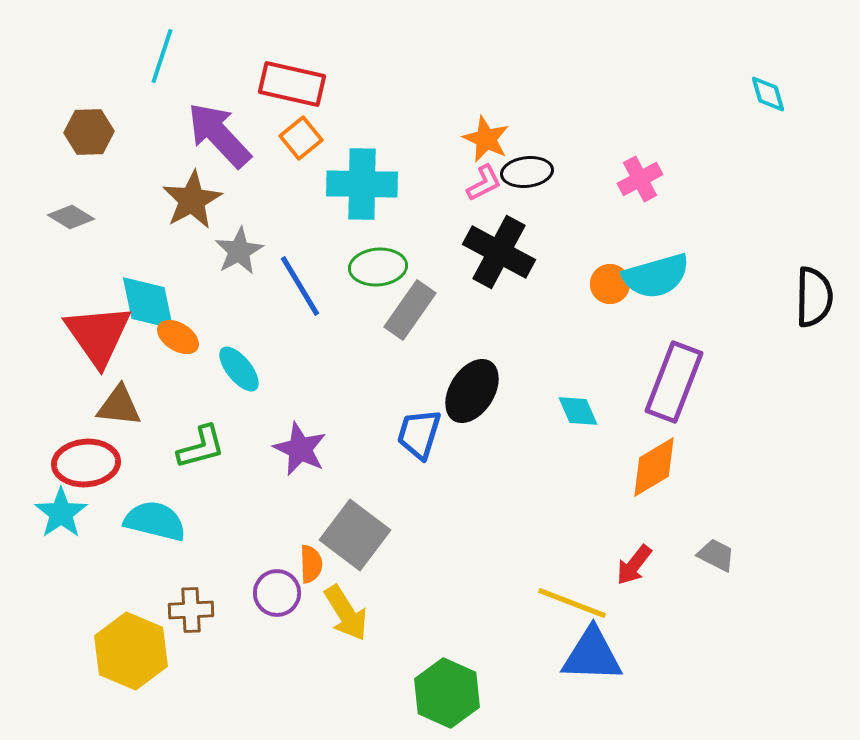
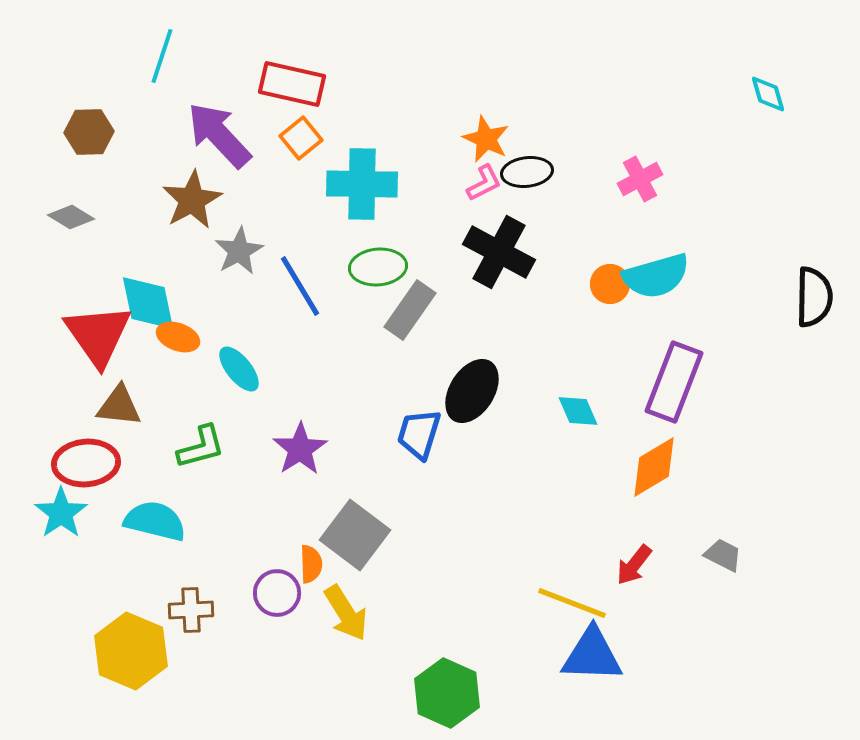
orange ellipse at (178, 337): rotated 12 degrees counterclockwise
purple star at (300, 449): rotated 14 degrees clockwise
gray trapezoid at (716, 555): moved 7 px right
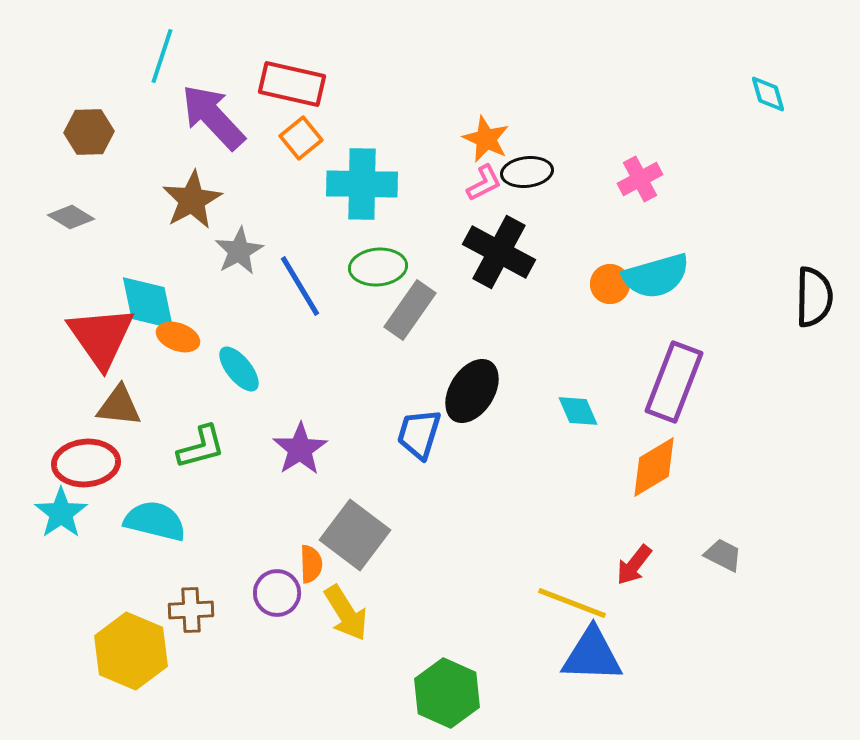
purple arrow at (219, 135): moved 6 px left, 18 px up
red triangle at (98, 335): moved 3 px right, 2 px down
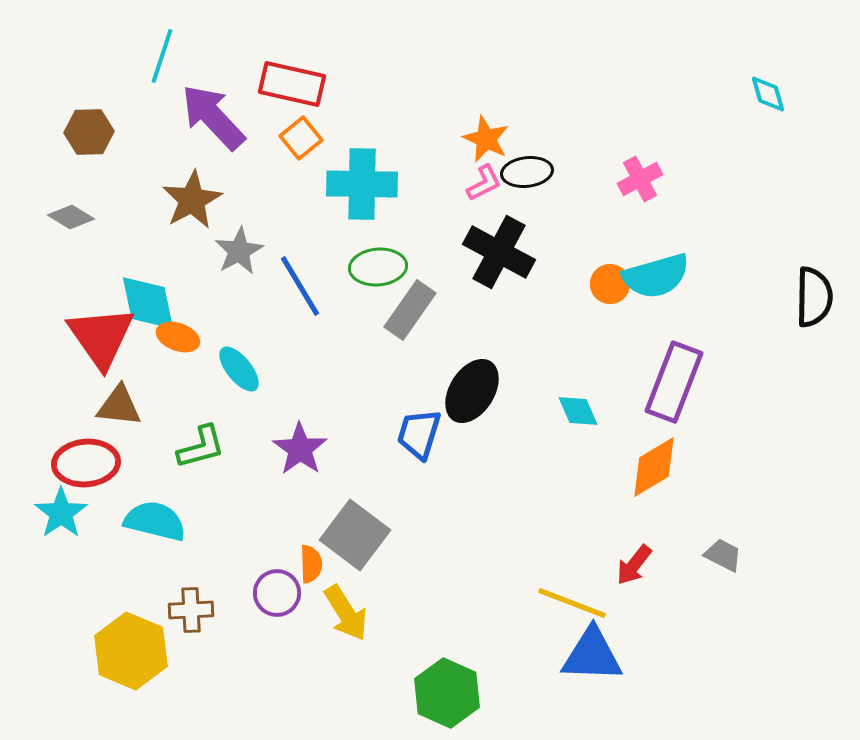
purple star at (300, 449): rotated 4 degrees counterclockwise
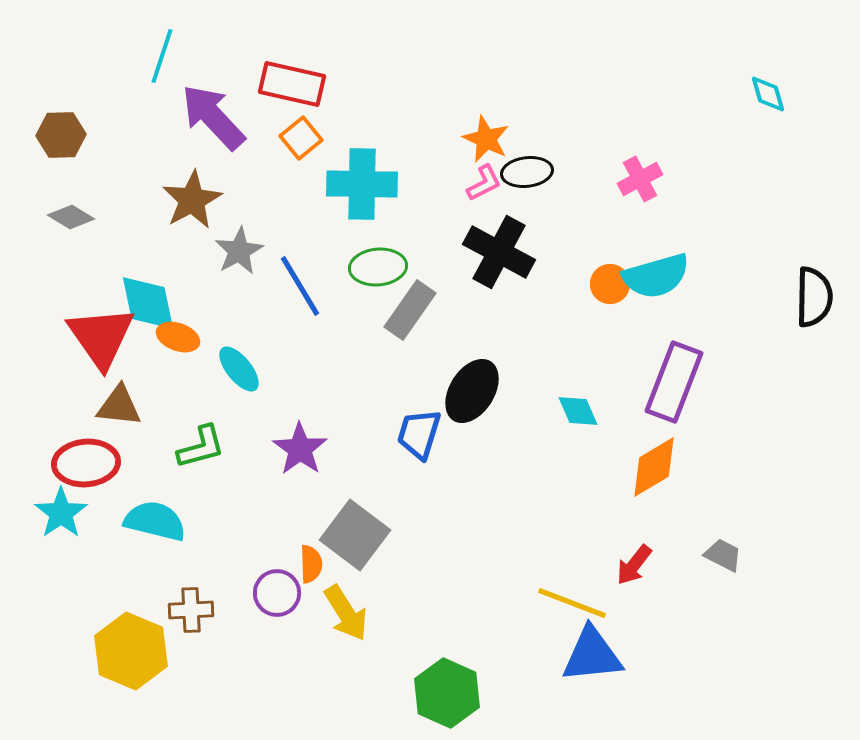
brown hexagon at (89, 132): moved 28 px left, 3 px down
blue triangle at (592, 655): rotated 8 degrees counterclockwise
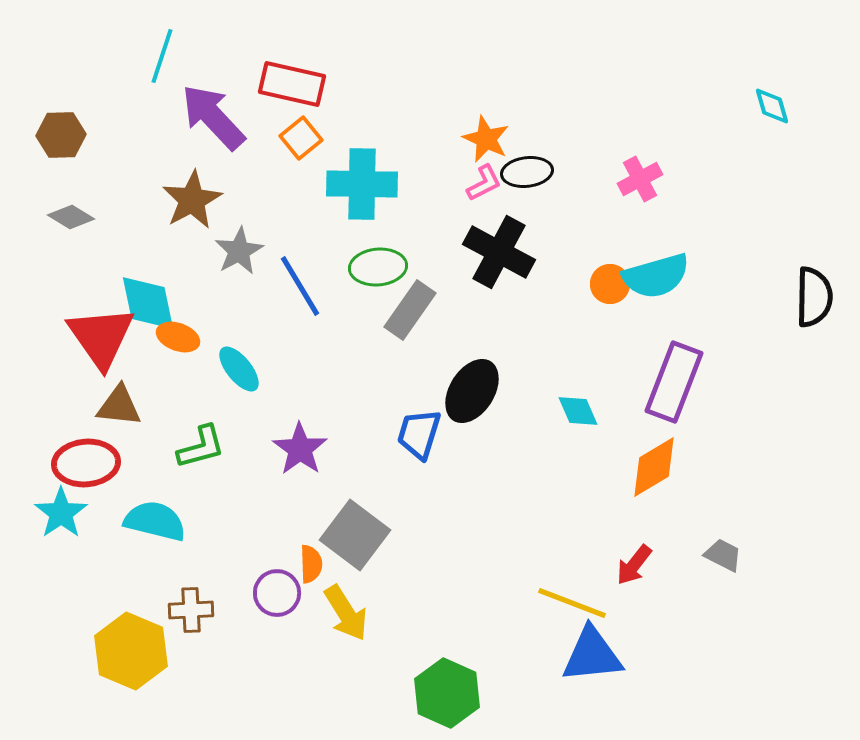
cyan diamond at (768, 94): moved 4 px right, 12 px down
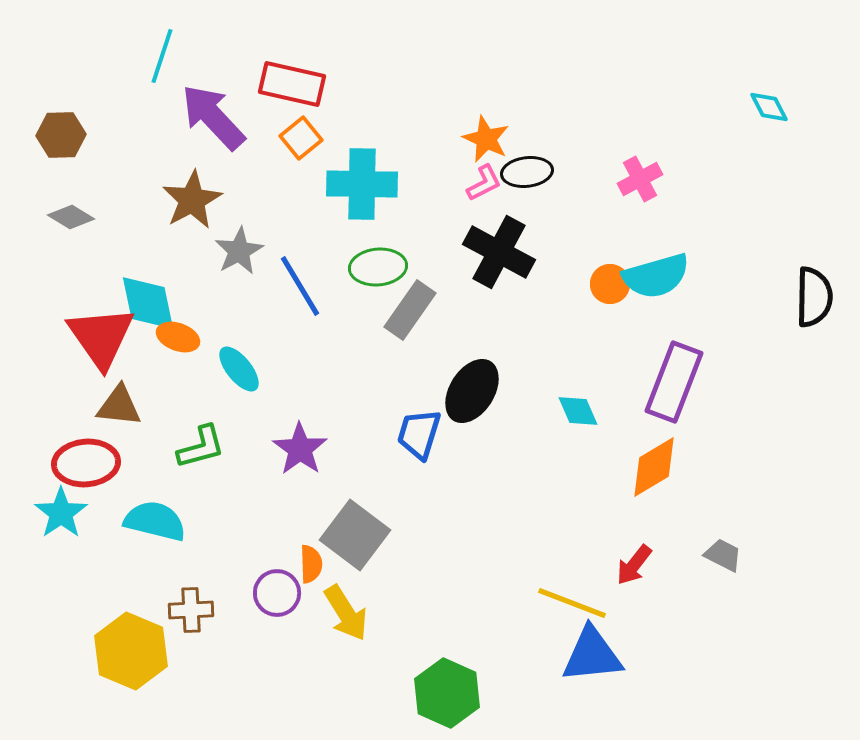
cyan diamond at (772, 106): moved 3 px left, 1 px down; rotated 12 degrees counterclockwise
